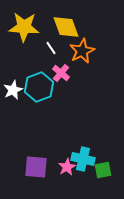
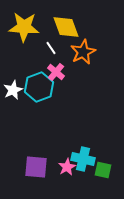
orange star: moved 1 px right, 1 px down
pink cross: moved 5 px left, 1 px up
green square: rotated 24 degrees clockwise
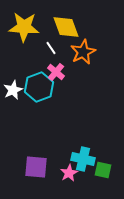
pink star: moved 2 px right, 6 px down
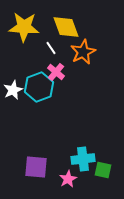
cyan cross: rotated 20 degrees counterclockwise
pink star: moved 1 px left, 6 px down
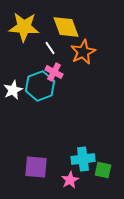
white line: moved 1 px left
pink cross: moved 2 px left; rotated 12 degrees counterclockwise
cyan hexagon: moved 1 px right, 1 px up
pink star: moved 2 px right, 1 px down
